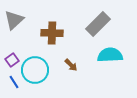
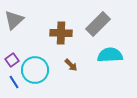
brown cross: moved 9 px right
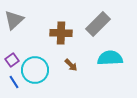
cyan semicircle: moved 3 px down
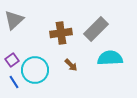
gray rectangle: moved 2 px left, 5 px down
brown cross: rotated 10 degrees counterclockwise
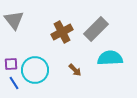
gray triangle: rotated 25 degrees counterclockwise
brown cross: moved 1 px right, 1 px up; rotated 20 degrees counterclockwise
purple square: moved 1 px left, 4 px down; rotated 32 degrees clockwise
brown arrow: moved 4 px right, 5 px down
blue line: moved 1 px down
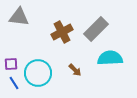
gray triangle: moved 5 px right, 3 px up; rotated 45 degrees counterclockwise
cyan circle: moved 3 px right, 3 px down
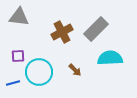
purple square: moved 7 px right, 8 px up
cyan circle: moved 1 px right, 1 px up
blue line: moved 1 px left; rotated 72 degrees counterclockwise
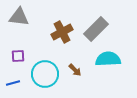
cyan semicircle: moved 2 px left, 1 px down
cyan circle: moved 6 px right, 2 px down
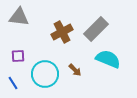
cyan semicircle: rotated 25 degrees clockwise
blue line: rotated 72 degrees clockwise
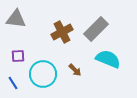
gray triangle: moved 3 px left, 2 px down
cyan circle: moved 2 px left
